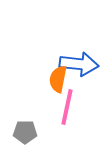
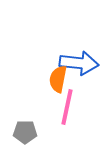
blue arrow: moved 1 px up
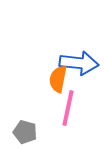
pink line: moved 1 px right, 1 px down
gray pentagon: rotated 15 degrees clockwise
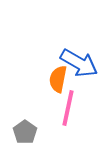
blue arrow: rotated 24 degrees clockwise
gray pentagon: rotated 20 degrees clockwise
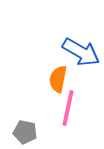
blue arrow: moved 2 px right, 11 px up
gray pentagon: rotated 25 degrees counterclockwise
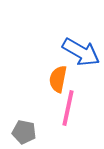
gray pentagon: moved 1 px left
